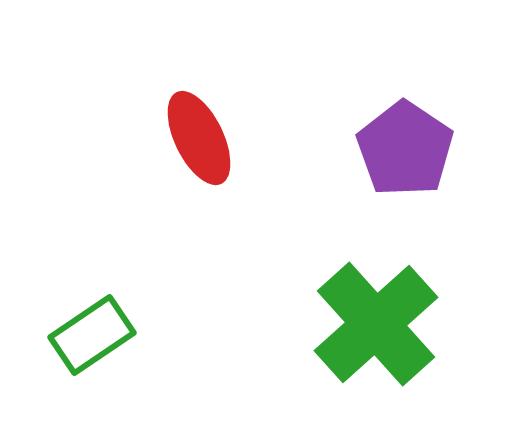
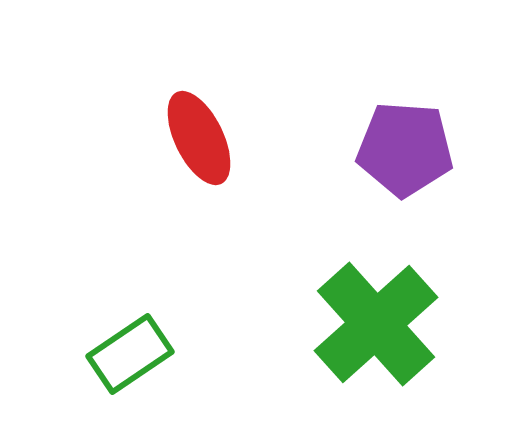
purple pentagon: rotated 30 degrees counterclockwise
green rectangle: moved 38 px right, 19 px down
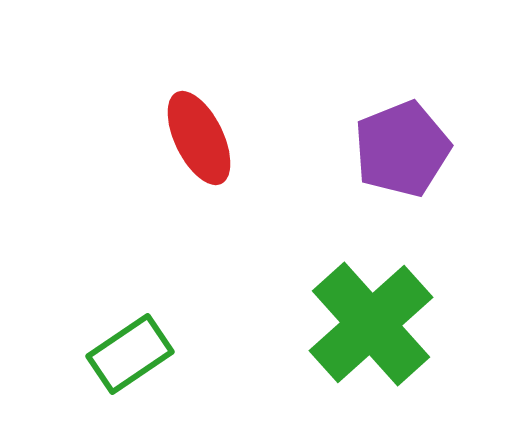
purple pentagon: moved 3 px left; rotated 26 degrees counterclockwise
green cross: moved 5 px left
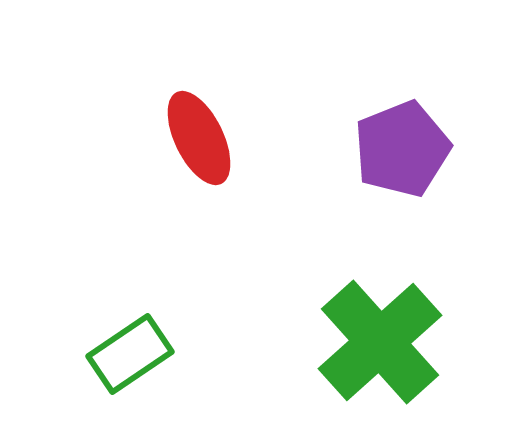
green cross: moved 9 px right, 18 px down
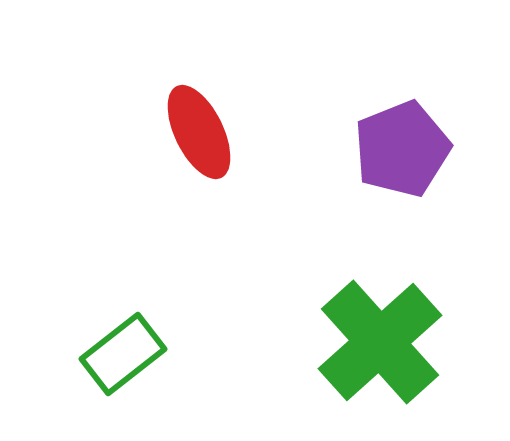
red ellipse: moved 6 px up
green rectangle: moved 7 px left; rotated 4 degrees counterclockwise
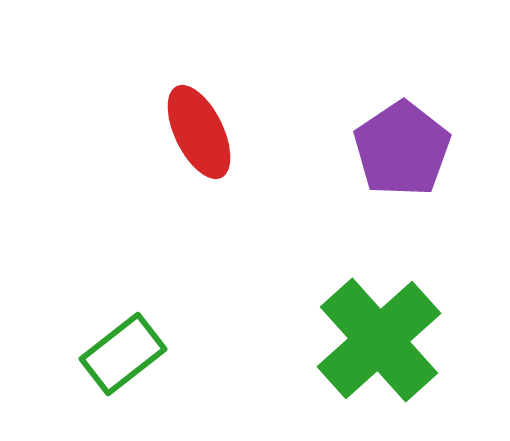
purple pentagon: rotated 12 degrees counterclockwise
green cross: moved 1 px left, 2 px up
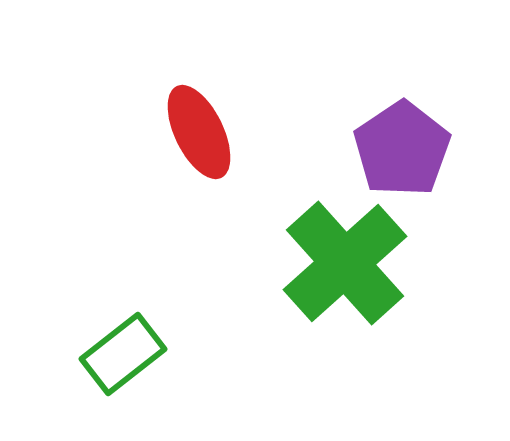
green cross: moved 34 px left, 77 px up
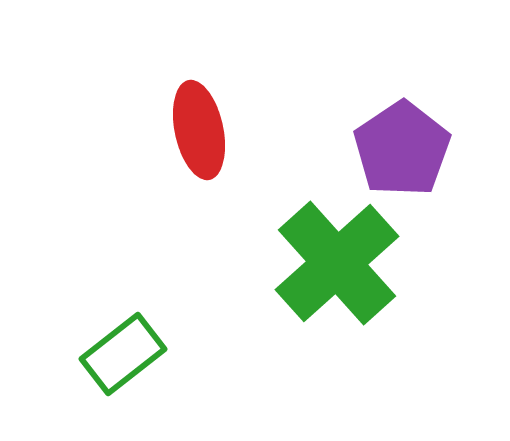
red ellipse: moved 2 px up; rotated 14 degrees clockwise
green cross: moved 8 px left
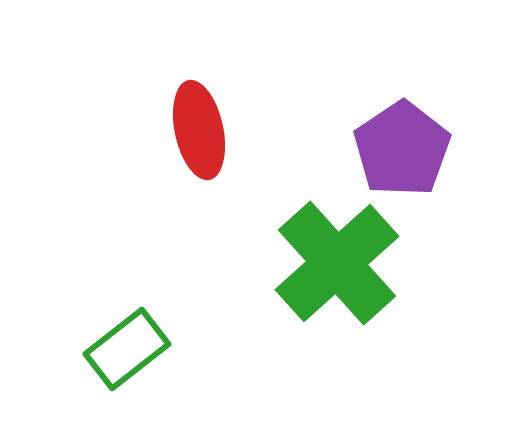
green rectangle: moved 4 px right, 5 px up
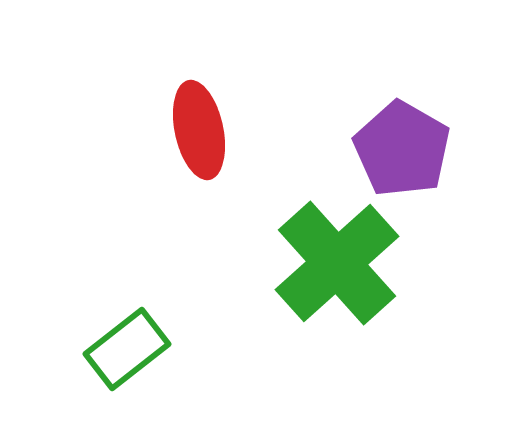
purple pentagon: rotated 8 degrees counterclockwise
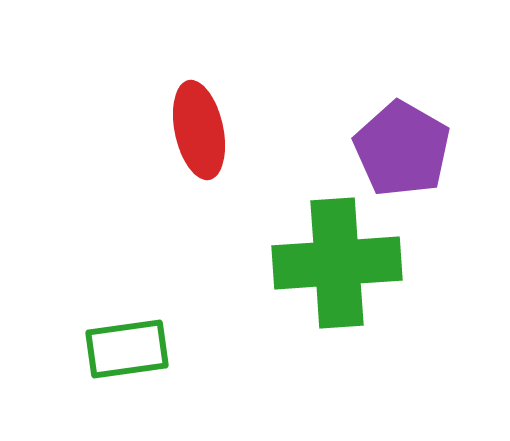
green cross: rotated 38 degrees clockwise
green rectangle: rotated 30 degrees clockwise
